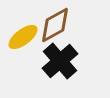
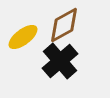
brown diamond: moved 9 px right
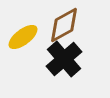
black cross: moved 4 px right, 2 px up
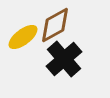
brown diamond: moved 9 px left
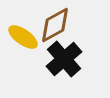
yellow ellipse: rotated 72 degrees clockwise
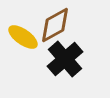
black cross: moved 1 px right
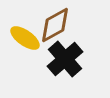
yellow ellipse: moved 2 px right, 1 px down
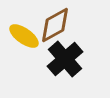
yellow ellipse: moved 1 px left, 2 px up
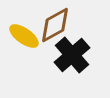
black cross: moved 7 px right, 4 px up
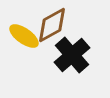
brown diamond: moved 3 px left
